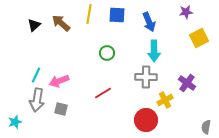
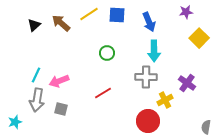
yellow line: rotated 48 degrees clockwise
yellow square: rotated 18 degrees counterclockwise
red circle: moved 2 px right, 1 px down
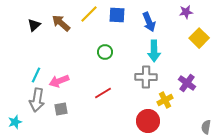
yellow line: rotated 12 degrees counterclockwise
green circle: moved 2 px left, 1 px up
gray square: rotated 24 degrees counterclockwise
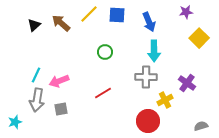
gray semicircle: moved 5 px left, 1 px up; rotated 64 degrees clockwise
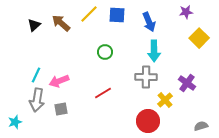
yellow cross: rotated 14 degrees counterclockwise
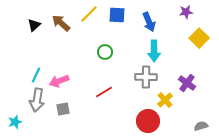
red line: moved 1 px right, 1 px up
gray square: moved 2 px right
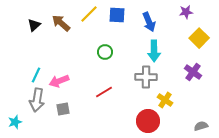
purple cross: moved 6 px right, 11 px up
yellow cross: rotated 14 degrees counterclockwise
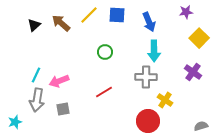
yellow line: moved 1 px down
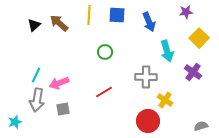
yellow line: rotated 42 degrees counterclockwise
brown arrow: moved 2 px left
cyan arrow: moved 13 px right; rotated 15 degrees counterclockwise
pink arrow: moved 2 px down
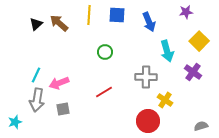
black triangle: moved 2 px right, 1 px up
yellow square: moved 3 px down
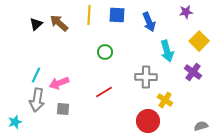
gray square: rotated 16 degrees clockwise
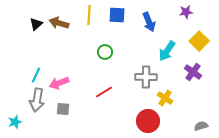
brown arrow: rotated 24 degrees counterclockwise
cyan arrow: rotated 50 degrees clockwise
yellow cross: moved 2 px up
